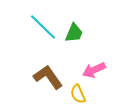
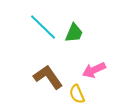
yellow semicircle: moved 1 px left
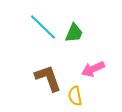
pink arrow: moved 1 px left, 1 px up
brown L-shape: moved 1 px down; rotated 16 degrees clockwise
yellow semicircle: moved 2 px left, 2 px down; rotated 12 degrees clockwise
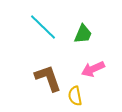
green trapezoid: moved 9 px right, 1 px down
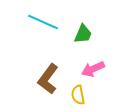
cyan line: moved 5 px up; rotated 20 degrees counterclockwise
brown L-shape: moved 1 px down; rotated 124 degrees counterclockwise
yellow semicircle: moved 3 px right, 1 px up
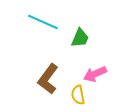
green trapezoid: moved 3 px left, 4 px down
pink arrow: moved 2 px right, 5 px down
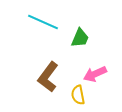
brown L-shape: moved 2 px up
